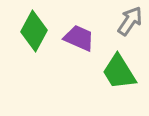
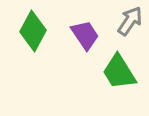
green diamond: moved 1 px left
purple trapezoid: moved 6 px right, 3 px up; rotated 32 degrees clockwise
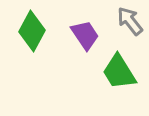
gray arrow: rotated 72 degrees counterclockwise
green diamond: moved 1 px left
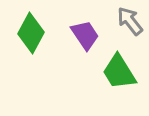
green diamond: moved 1 px left, 2 px down
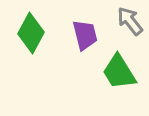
purple trapezoid: rotated 20 degrees clockwise
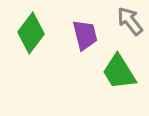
green diamond: rotated 9 degrees clockwise
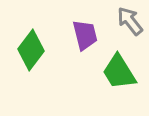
green diamond: moved 17 px down
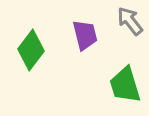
green trapezoid: moved 6 px right, 13 px down; rotated 15 degrees clockwise
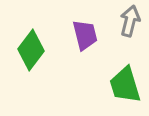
gray arrow: rotated 52 degrees clockwise
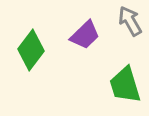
gray arrow: rotated 44 degrees counterclockwise
purple trapezoid: rotated 60 degrees clockwise
